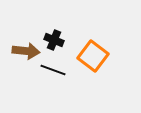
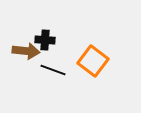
black cross: moved 9 px left; rotated 18 degrees counterclockwise
orange square: moved 5 px down
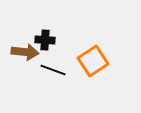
brown arrow: moved 1 px left, 1 px down
orange square: rotated 20 degrees clockwise
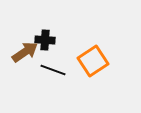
brown arrow: rotated 40 degrees counterclockwise
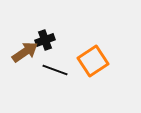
black cross: rotated 24 degrees counterclockwise
black line: moved 2 px right
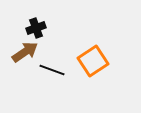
black cross: moved 9 px left, 12 px up
black line: moved 3 px left
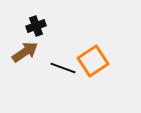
black cross: moved 2 px up
black line: moved 11 px right, 2 px up
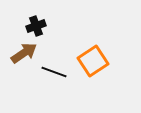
brown arrow: moved 1 px left, 1 px down
black line: moved 9 px left, 4 px down
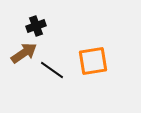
orange square: rotated 24 degrees clockwise
black line: moved 2 px left, 2 px up; rotated 15 degrees clockwise
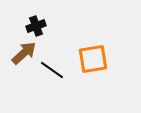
brown arrow: rotated 8 degrees counterclockwise
orange square: moved 2 px up
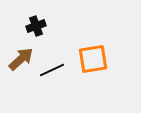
brown arrow: moved 3 px left, 6 px down
black line: rotated 60 degrees counterclockwise
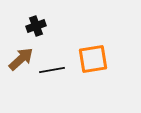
black line: rotated 15 degrees clockwise
